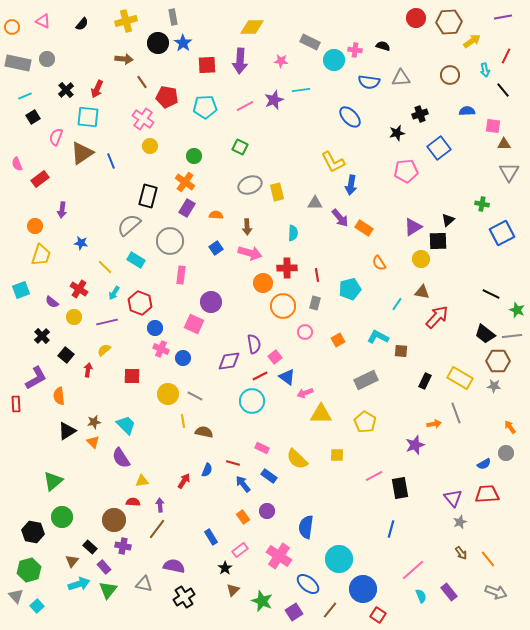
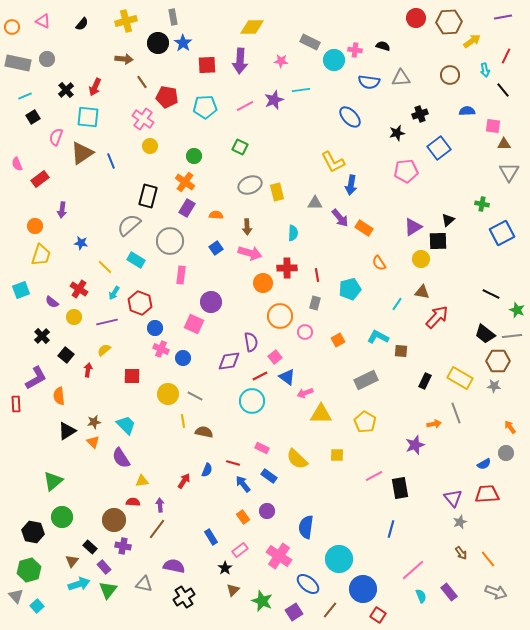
red arrow at (97, 89): moved 2 px left, 2 px up
orange circle at (283, 306): moved 3 px left, 10 px down
purple semicircle at (254, 344): moved 3 px left, 2 px up
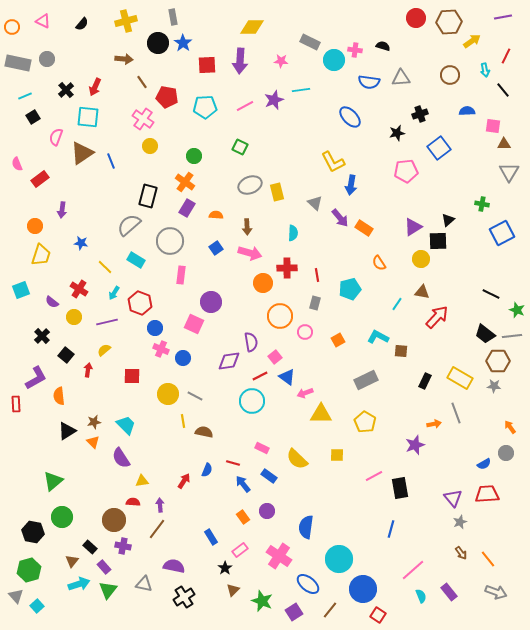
gray triangle at (315, 203): rotated 42 degrees clockwise
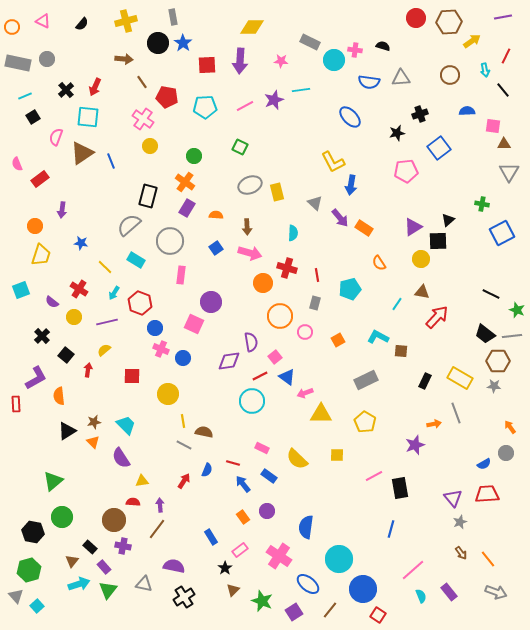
red cross at (287, 268): rotated 18 degrees clockwise
gray line at (195, 396): moved 11 px left, 49 px down
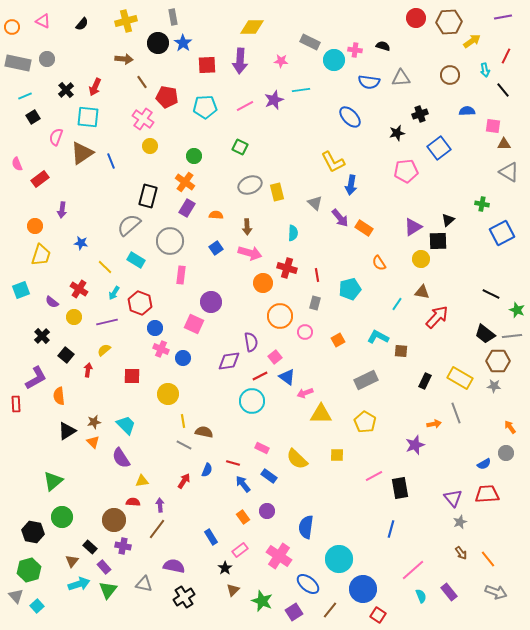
gray triangle at (509, 172): rotated 30 degrees counterclockwise
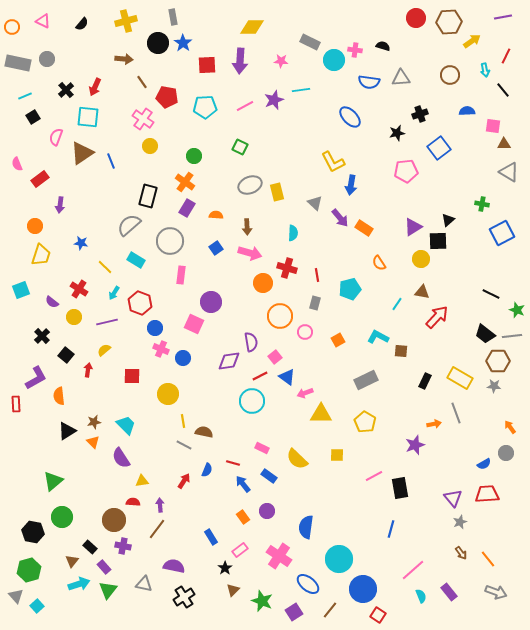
purple arrow at (62, 210): moved 2 px left, 5 px up
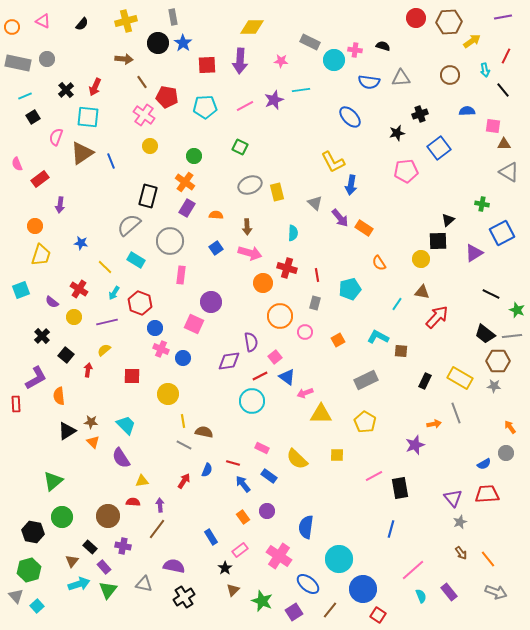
pink cross at (143, 119): moved 1 px right, 4 px up
purple triangle at (413, 227): moved 61 px right, 26 px down
brown star at (94, 422): moved 3 px left; rotated 16 degrees clockwise
brown circle at (114, 520): moved 6 px left, 4 px up
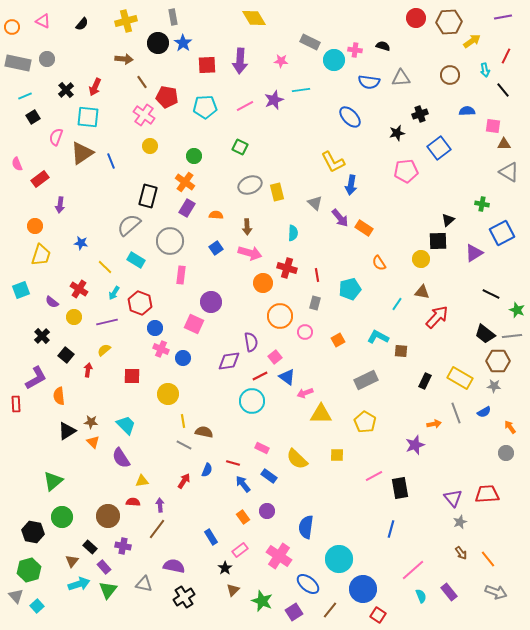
yellow diamond at (252, 27): moved 2 px right, 9 px up; rotated 60 degrees clockwise
blue semicircle at (484, 464): moved 52 px up
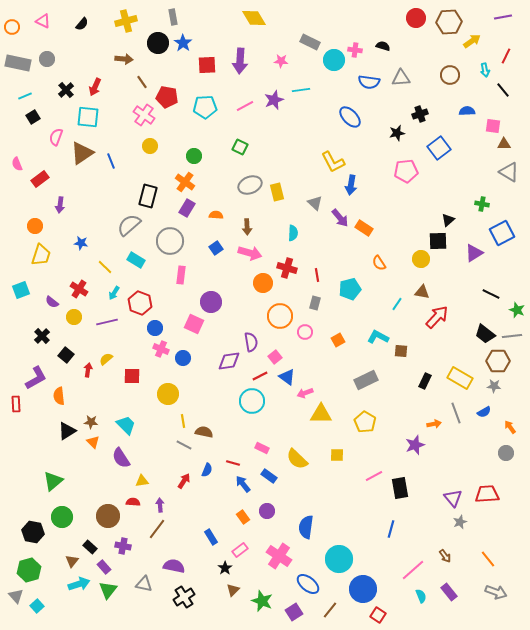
yellow semicircle at (104, 350): moved 2 px right, 9 px down
brown arrow at (461, 553): moved 16 px left, 3 px down
